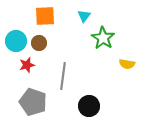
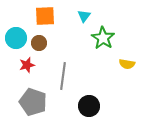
cyan circle: moved 3 px up
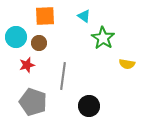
cyan triangle: rotated 32 degrees counterclockwise
cyan circle: moved 1 px up
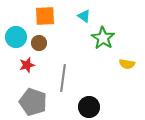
gray line: moved 2 px down
black circle: moved 1 px down
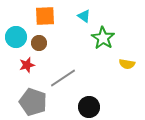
gray line: rotated 48 degrees clockwise
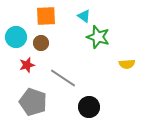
orange square: moved 1 px right
green star: moved 5 px left, 1 px up; rotated 15 degrees counterclockwise
brown circle: moved 2 px right
yellow semicircle: rotated 14 degrees counterclockwise
gray line: rotated 68 degrees clockwise
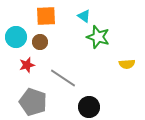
brown circle: moved 1 px left, 1 px up
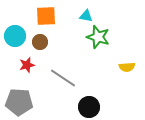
cyan triangle: moved 2 px right; rotated 24 degrees counterclockwise
cyan circle: moved 1 px left, 1 px up
yellow semicircle: moved 3 px down
gray pentagon: moved 14 px left; rotated 16 degrees counterclockwise
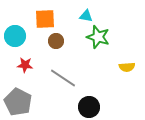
orange square: moved 1 px left, 3 px down
brown circle: moved 16 px right, 1 px up
red star: moved 2 px left; rotated 21 degrees clockwise
gray pentagon: moved 1 px left; rotated 24 degrees clockwise
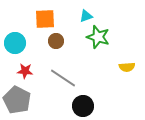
cyan triangle: rotated 32 degrees counterclockwise
cyan circle: moved 7 px down
red star: moved 6 px down
gray pentagon: moved 1 px left, 2 px up
black circle: moved 6 px left, 1 px up
